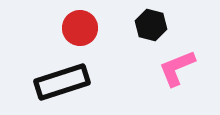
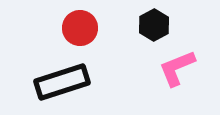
black hexagon: moved 3 px right; rotated 16 degrees clockwise
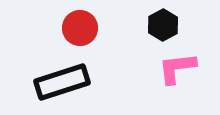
black hexagon: moved 9 px right
pink L-shape: rotated 15 degrees clockwise
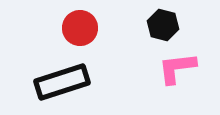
black hexagon: rotated 16 degrees counterclockwise
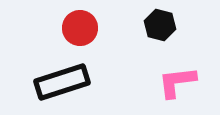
black hexagon: moved 3 px left
pink L-shape: moved 14 px down
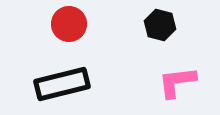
red circle: moved 11 px left, 4 px up
black rectangle: moved 2 px down; rotated 4 degrees clockwise
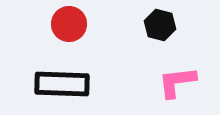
black rectangle: rotated 16 degrees clockwise
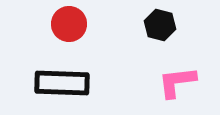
black rectangle: moved 1 px up
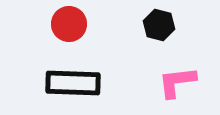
black hexagon: moved 1 px left
black rectangle: moved 11 px right
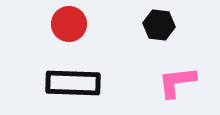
black hexagon: rotated 8 degrees counterclockwise
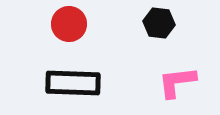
black hexagon: moved 2 px up
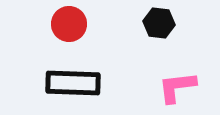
pink L-shape: moved 5 px down
